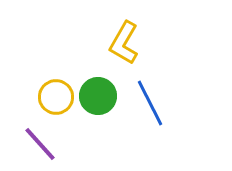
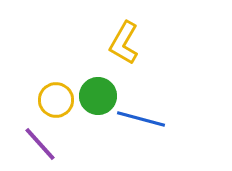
yellow circle: moved 3 px down
blue line: moved 9 px left, 16 px down; rotated 48 degrees counterclockwise
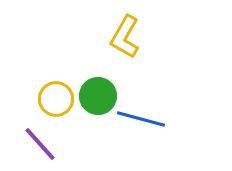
yellow L-shape: moved 1 px right, 6 px up
yellow circle: moved 1 px up
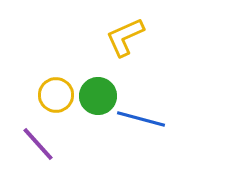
yellow L-shape: rotated 36 degrees clockwise
yellow circle: moved 4 px up
purple line: moved 2 px left
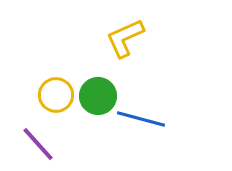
yellow L-shape: moved 1 px down
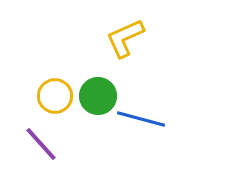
yellow circle: moved 1 px left, 1 px down
purple line: moved 3 px right
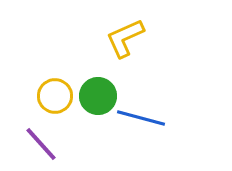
blue line: moved 1 px up
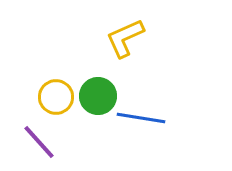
yellow circle: moved 1 px right, 1 px down
blue line: rotated 6 degrees counterclockwise
purple line: moved 2 px left, 2 px up
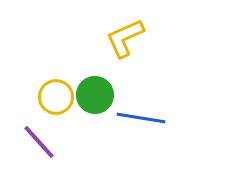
green circle: moved 3 px left, 1 px up
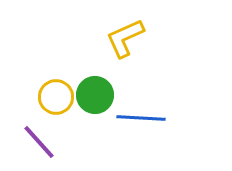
blue line: rotated 6 degrees counterclockwise
